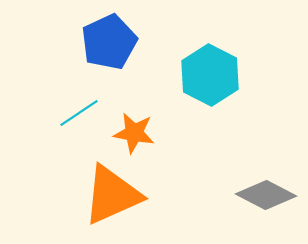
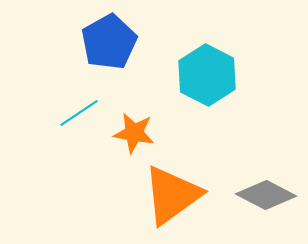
blue pentagon: rotated 4 degrees counterclockwise
cyan hexagon: moved 3 px left
orange triangle: moved 60 px right; rotated 12 degrees counterclockwise
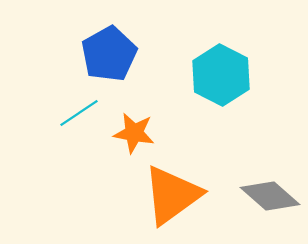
blue pentagon: moved 12 px down
cyan hexagon: moved 14 px right
gray diamond: moved 4 px right, 1 px down; rotated 14 degrees clockwise
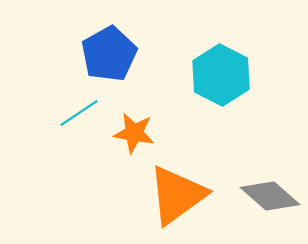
orange triangle: moved 5 px right
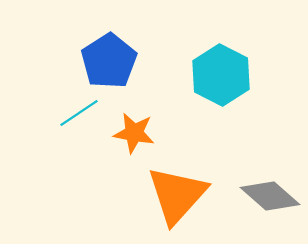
blue pentagon: moved 7 px down; rotated 4 degrees counterclockwise
orange triangle: rotated 12 degrees counterclockwise
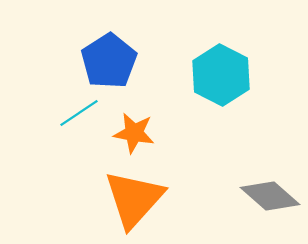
orange triangle: moved 43 px left, 4 px down
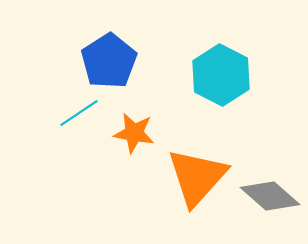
orange triangle: moved 63 px right, 22 px up
